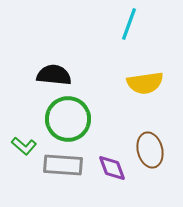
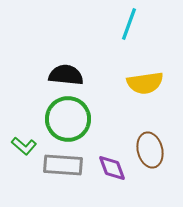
black semicircle: moved 12 px right
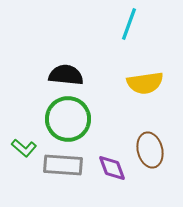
green L-shape: moved 2 px down
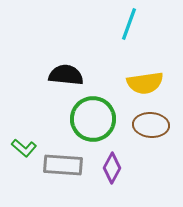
green circle: moved 25 px right
brown ellipse: moved 1 px right, 25 px up; rotated 72 degrees counterclockwise
purple diamond: rotated 48 degrees clockwise
